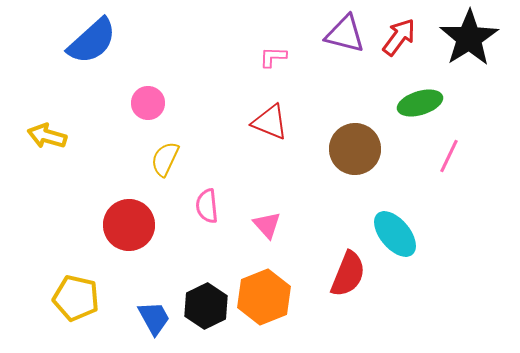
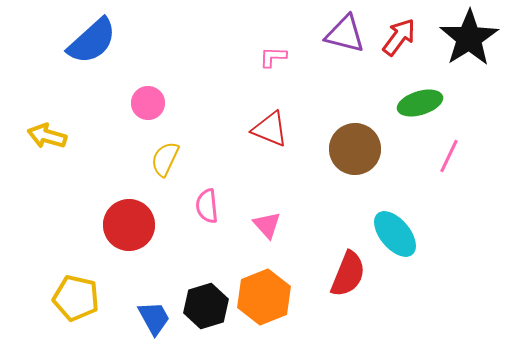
red triangle: moved 7 px down
black hexagon: rotated 9 degrees clockwise
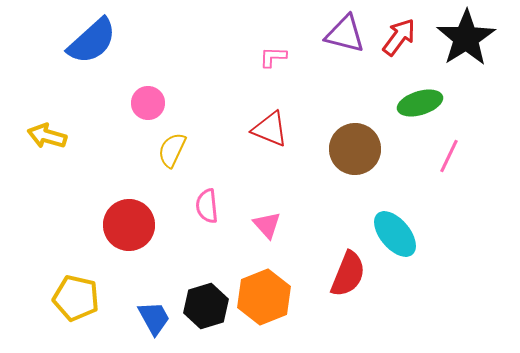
black star: moved 3 px left
yellow semicircle: moved 7 px right, 9 px up
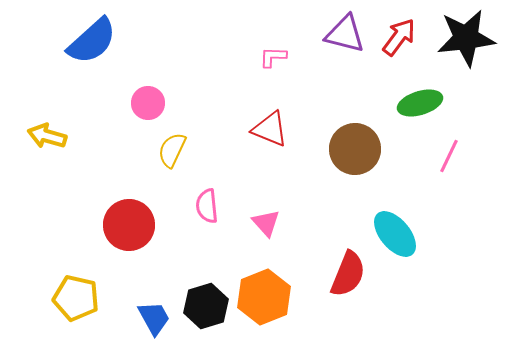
black star: rotated 26 degrees clockwise
pink triangle: moved 1 px left, 2 px up
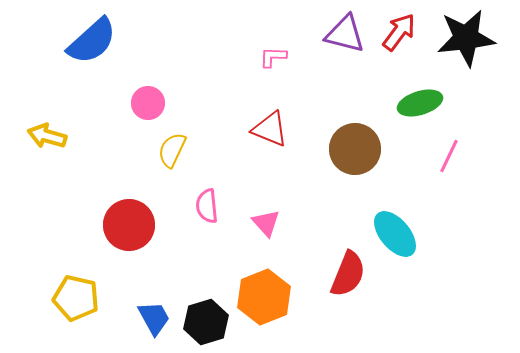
red arrow: moved 5 px up
black hexagon: moved 16 px down
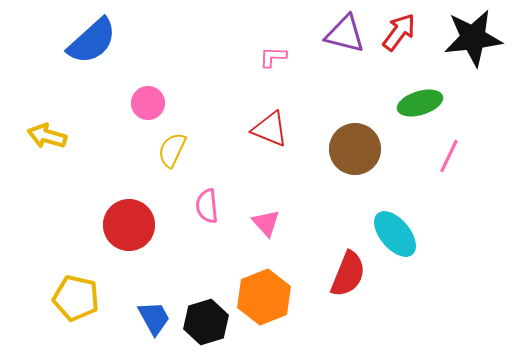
black star: moved 7 px right
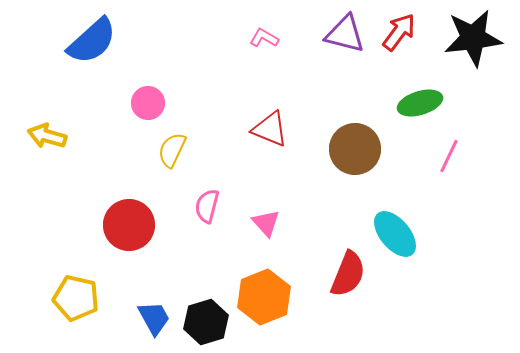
pink L-shape: moved 9 px left, 19 px up; rotated 28 degrees clockwise
pink semicircle: rotated 20 degrees clockwise
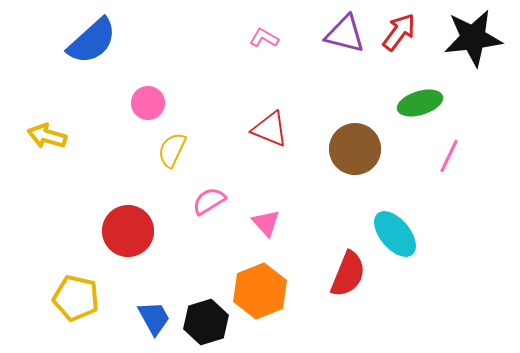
pink semicircle: moved 2 px right, 5 px up; rotated 44 degrees clockwise
red circle: moved 1 px left, 6 px down
orange hexagon: moved 4 px left, 6 px up
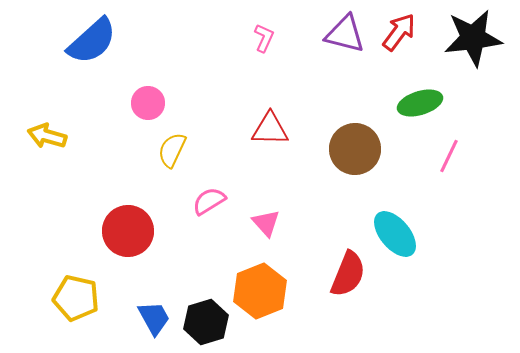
pink L-shape: rotated 84 degrees clockwise
red triangle: rotated 21 degrees counterclockwise
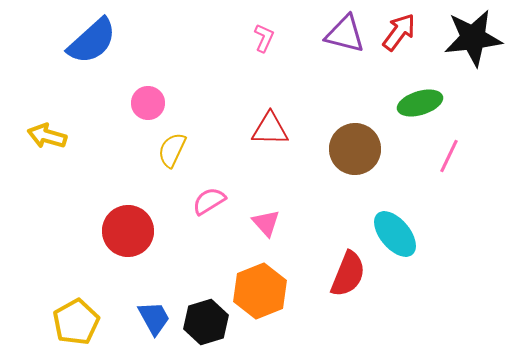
yellow pentagon: moved 24 px down; rotated 30 degrees clockwise
